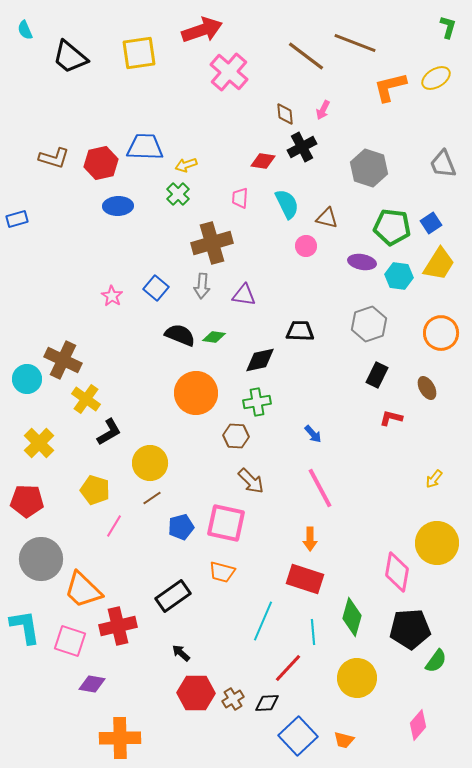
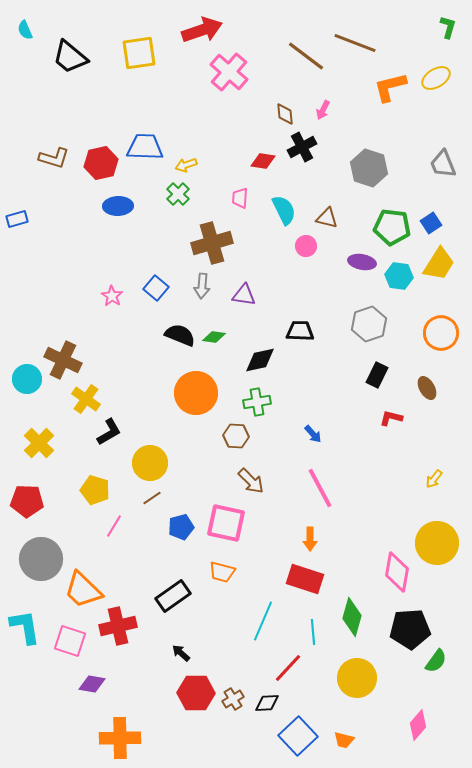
cyan semicircle at (287, 204): moved 3 px left, 6 px down
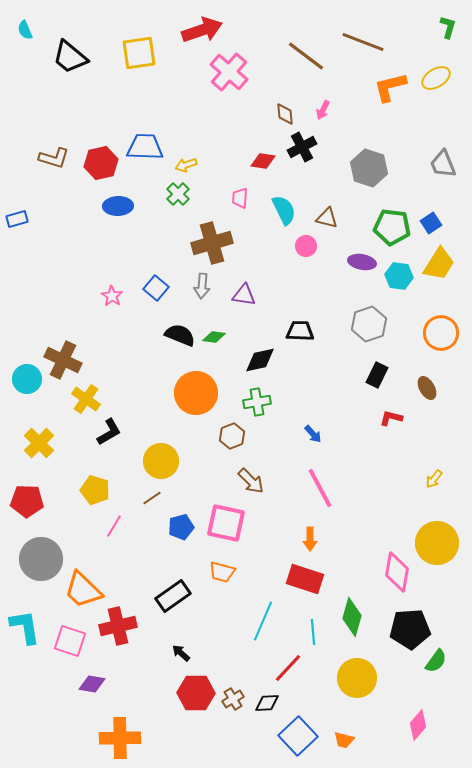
brown line at (355, 43): moved 8 px right, 1 px up
brown hexagon at (236, 436): moved 4 px left; rotated 25 degrees counterclockwise
yellow circle at (150, 463): moved 11 px right, 2 px up
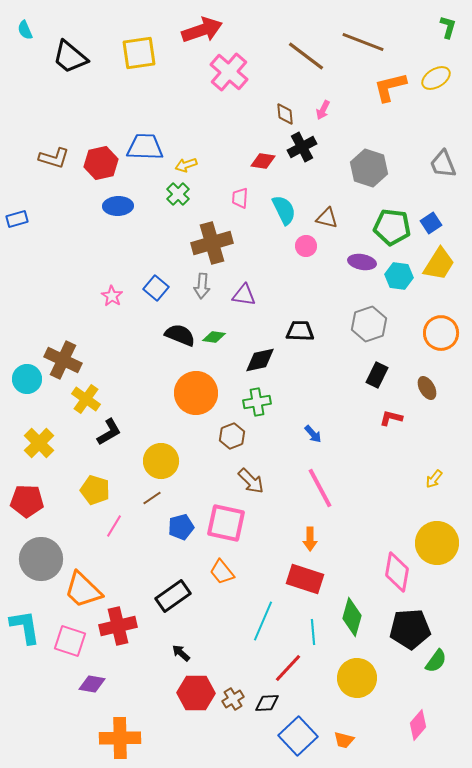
orange trapezoid at (222, 572): rotated 36 degrees clockwise
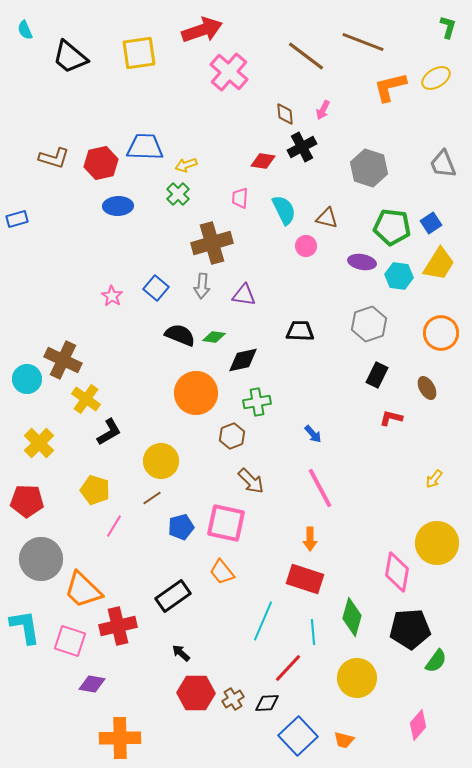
black diamond at (260, 360): moved 17 px left
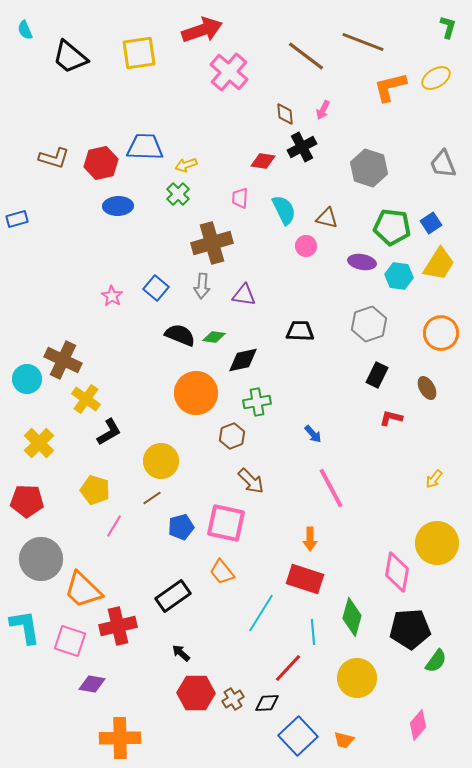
pink line at (320, 488): moved 11 px right
cyan line at (263, 621): moved 2 px left, 8 px up; rotated 9 degrees clockwise
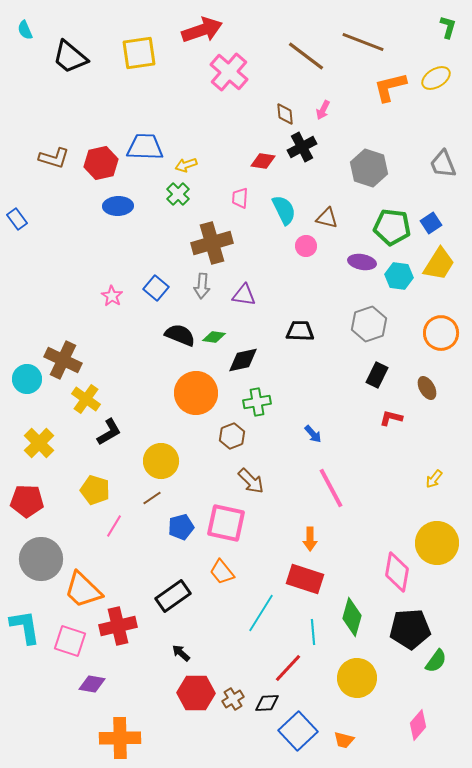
blue rectangle at (17, 219): rotated 70 degrees clockwise
blue square at (298, 736): moved 5 px up
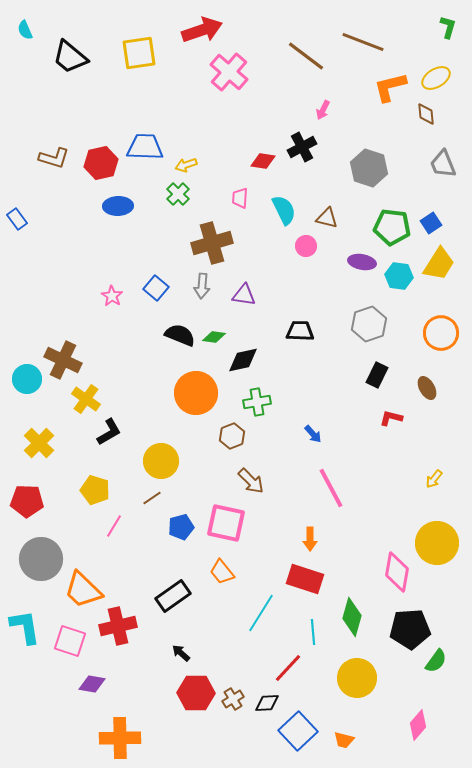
brown diamond at (285, 114): moved 141 px right
